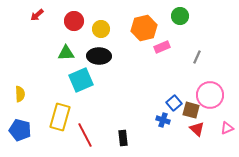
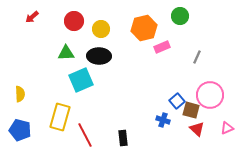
red arrow: moved 5 px left, 2 px down
blue square: moved 3 px right, 2 px up
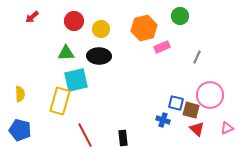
cyan square: moved 5 px left; rotated 10 degrees clockwise
blue square: moved 1 px left, 2 px down; rotated 35 degrees counterclockwise
yellow rectangle: moved 16 px up
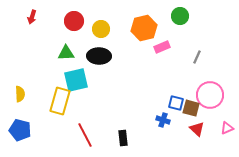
red arrow: rotated 32 degrees counterclockwise
brown square: moved 2 px up
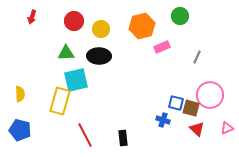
orange hexagon: moved 2 px left, 2 px up
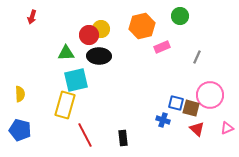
red circle: moved 15 px right, 14 px down
yellow rectangle: moved 5 px right, 4 px down
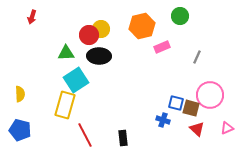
cyan square: rotated 20 degrees counterclockwise
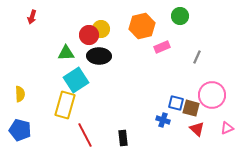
pink circle: moved 2 px right
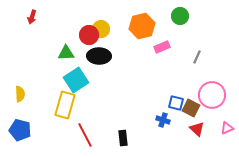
brown square: rotated 12 degrees clockwise
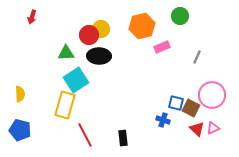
pink triangle: moved 14 px left
